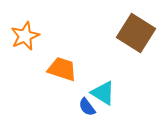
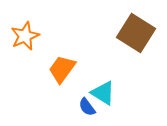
orange trapezoid: rotated 72 degrees counterclockwise
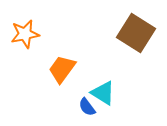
orange star: moved 2 px up; rotated 12 degrees clockwise
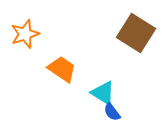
orange star: rotated 8 degrees counterclockwise
orange trapezoid: rotated 88 degrees clockwise
blue semicircle: moved 25 px right, 5 px down
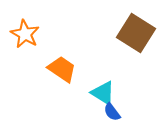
orange star: rotated 24 degrees counterclockwise
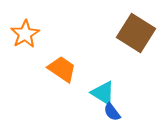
orange star: rotated 12 degrees clockwise
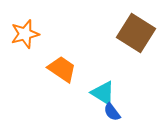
orange star: rotated 16 degrees clockwise
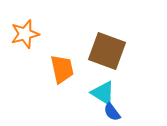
brown square: moved 29 px left, 18 px down; rotated 12 degrees counterclockwise
orange trapezoid: rotated 44 degrees clockwise
